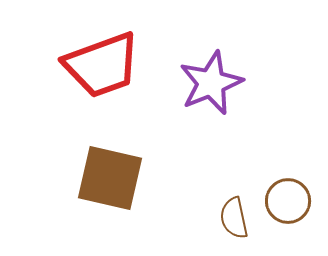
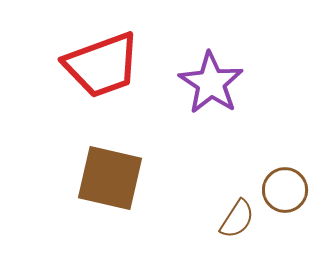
purple star: rotated 16 degrees counterclockwise
brown circle: moved 3 px left, 11 px up
brown semicircle: moved 3 px right, 1 px down; rotated 135 degrees counterclockwise
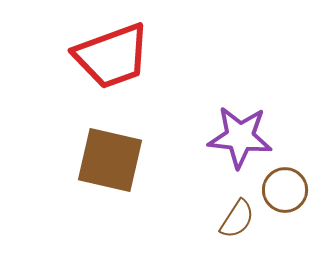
red trapezoid: moved 10 px right, 9 px up
purple star: moved 29 px right, 54 px down; rotated 28 degrees counterclockwise
brown square: moved 18 px up
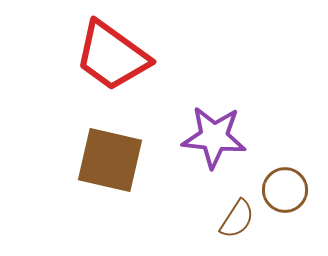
red trapezoid: rotated 56 degrees clockwise
purple star: moved 26 px left
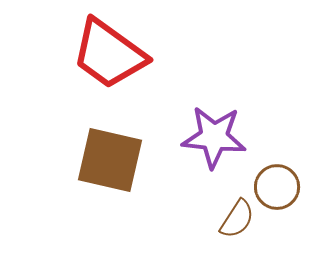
red trapezoid: moved 3 px left, 2 px up
brown circle: moved 8 px left, 3 px up
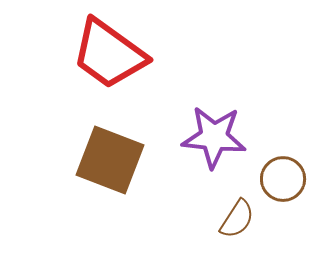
brown square: rotated 8 degrees clockwise
brown circle: moved 6 px right, 8 px up
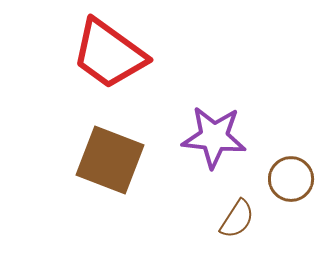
brown circle: moved 8 px right
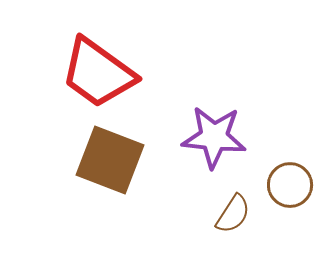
red trapezoid: moved 11 px left, 19 px down
brown circle: moved 1 px left, 6 px down
brown semicircle: moved 4 px left, 5 px up
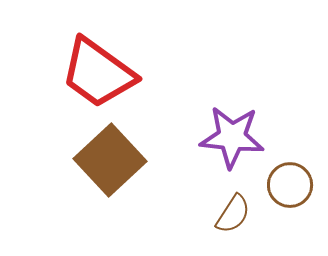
purple star: moved 18 px right
brown square: rotated 26 degrees clockwise
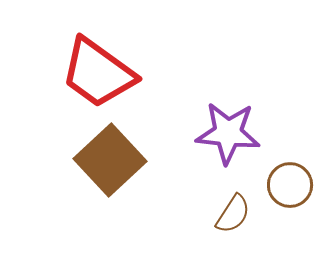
purple star: moved 4 px left, 4 px up
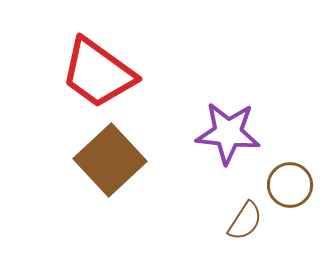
brown semicircle: moved 12 px right, 7 px down
